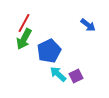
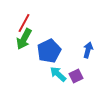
blue arrow: moved 25 px down; rotated 112 degrees counterclockwise
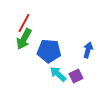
blue pentagon: rotated 30 degrees clockwise
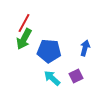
blue arrow: moved 3 px left, 2 px up
cyan arrow: moved 6 px left, 4 px down
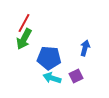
blue pentagon: moved 7 px down
cyan arrow: rotated 24 degrees counterclockwise
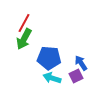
blue arrow: moved 4 px left, 15 px down; rotated 49 degrees counterclockwise
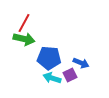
green arrow: rotated 105 degrees counterclockwise
blue arrow: rotated 147 degrees clockwise
purple square: moved 6 px left, 1 px up
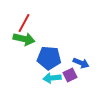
cyan arrow: rotated 24 degrees counterclockwise
